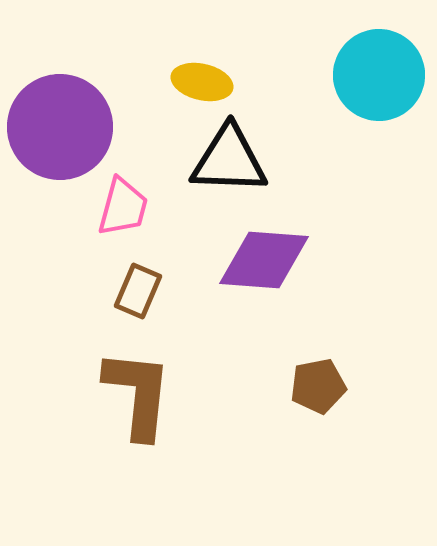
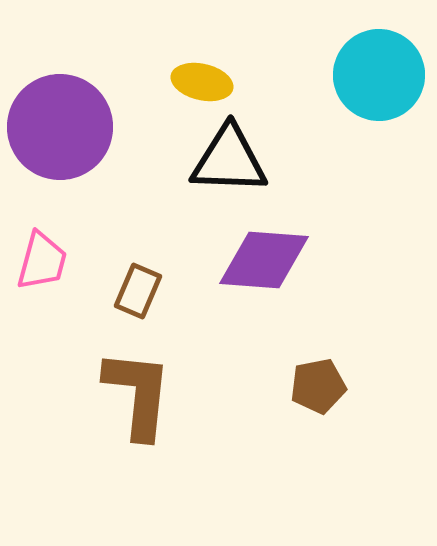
pink trapezoid: moved 81 px left, 54 px down
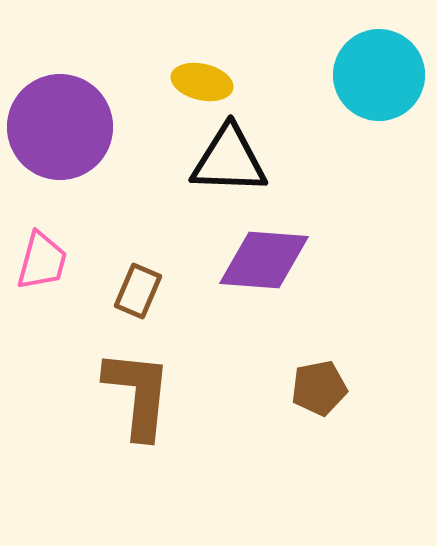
brown pentagon: moved 1 px right, 2 px down
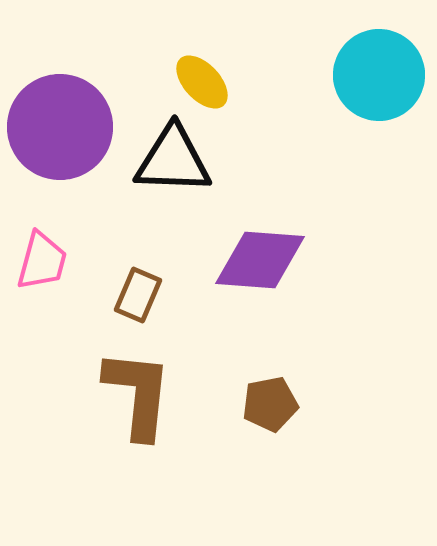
yellow ellipse: rotated 34 degrees clockwise
black triangle: moved 56 px left
purple diamond: moved 4 px left
brown rectangle: moved 4 px down
brown pentagon: moved 49 px left, 16 px down
